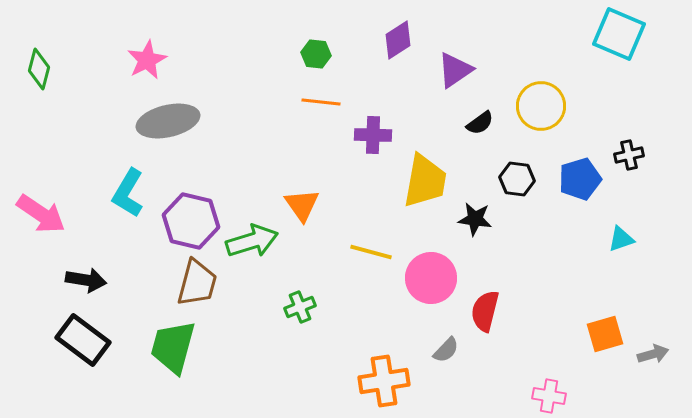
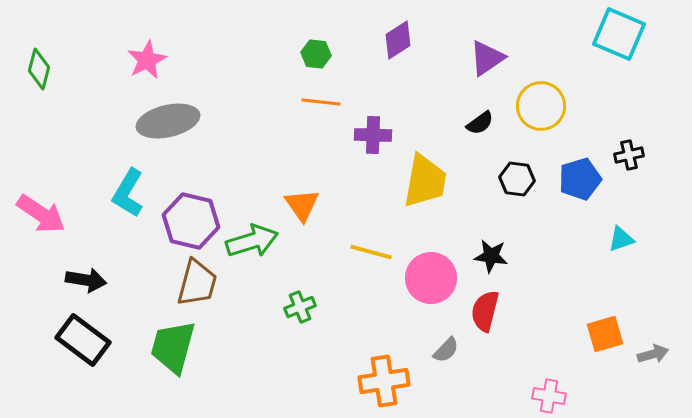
purple triangle: moved 32 px right, 12 px up
black star: moved 16 px right, 37 px down
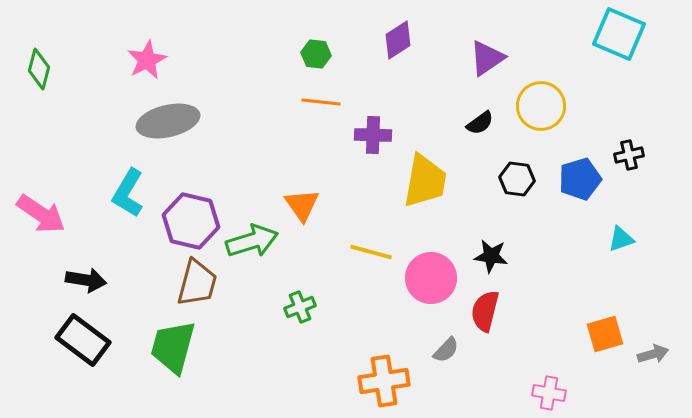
pink cross: moved 3 px up
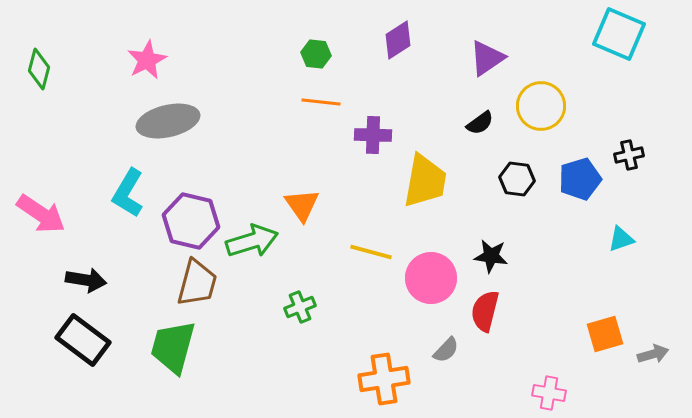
orange cross: moved 2 px up
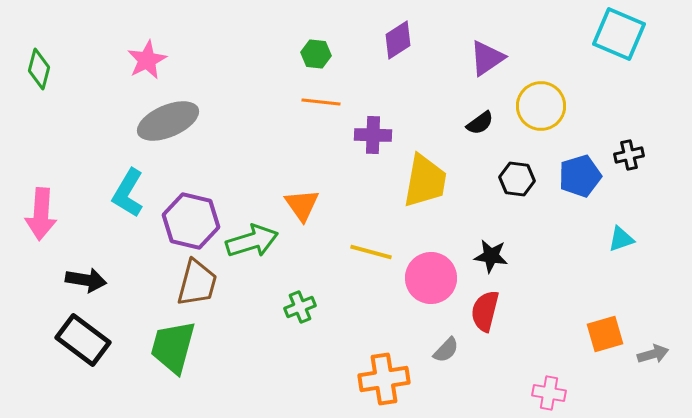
gray ellipse: rotated 10 degrees counterclockwise
blue pentagon: moved 3 px up
pink arrow: rotated 60 degrees clockwise
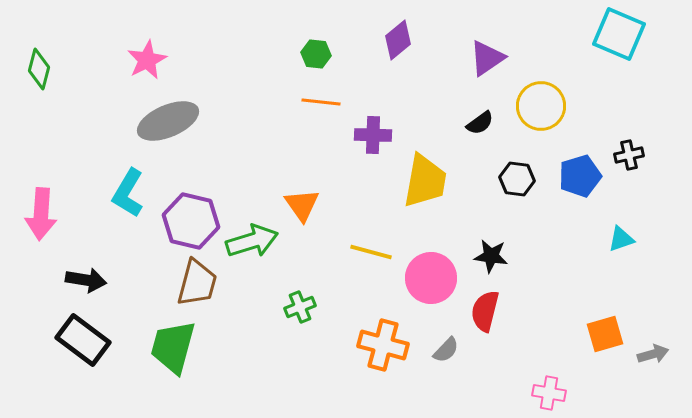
purple diamond: rotated 6 degrees counterclockwise
orange cross: moved 1 px left, 34 px up; rotated 24 degrees clockwise
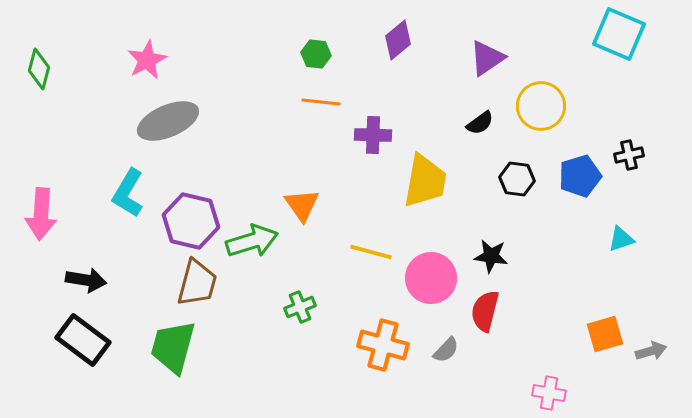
gray arrow: moved 2 px left, 3 px up
